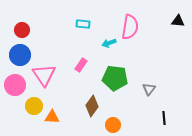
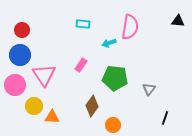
black line: moved 1 px right; rotated 24 degrees clockwise
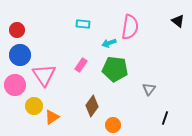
black triangle: rotated 32 degrees clockwise
red circle: moved 5 px left
green pentagon: moved 9 px up
orange triangle: rotated 35 degrees counterclockwise
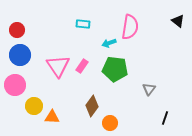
pink rectangle: moved 1 px right, 1 px down
pink triangle: moved 14 px right, 9 px up
orange triangle: rotated 35 degrees clockwise
orange circle: moved 3 px left, 2 px up
